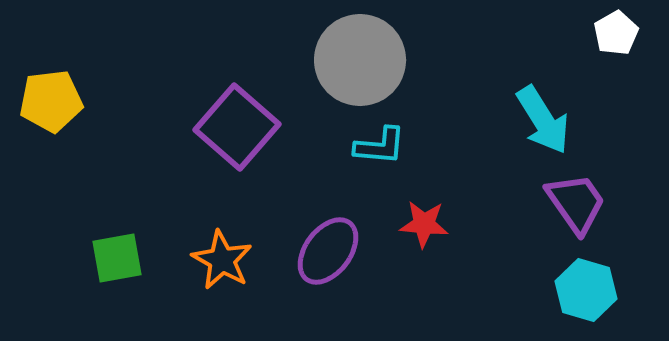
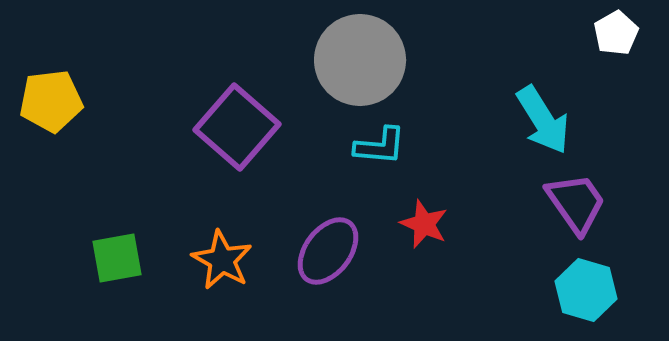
red star: rotated 18 degrees clockwise
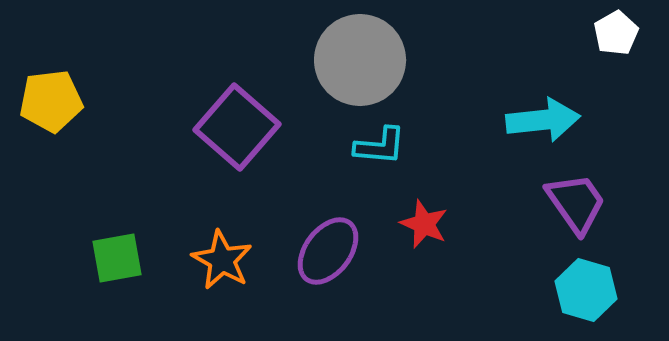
cyan arrow: rotated 64 degrees counterclockwise
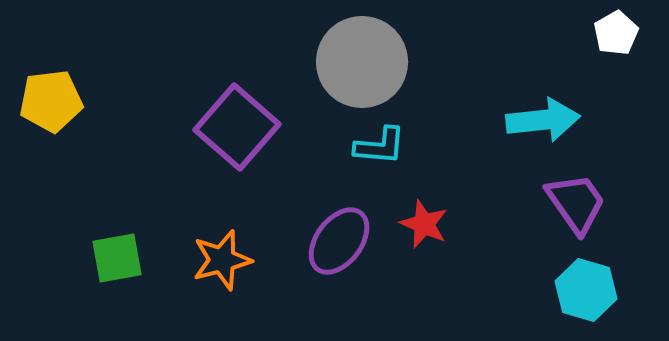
gray circle: moved 2 px right, 2 px down
purple ellipse: moved 11 px right, 10 px up
orange star: rotated 28 degrees clockwise
